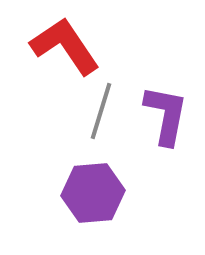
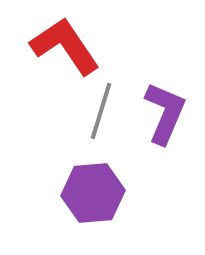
purple L-shape: moved 1 px left, 2 px up; rotated 12 degrees clockwise
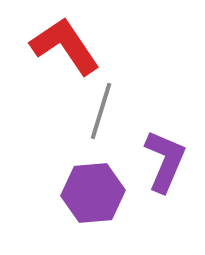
purple L-shape: moved 48 px down
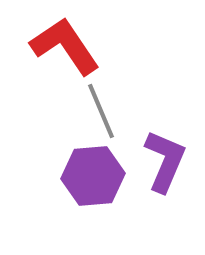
gray line: rotated 40 degrees counterclockwise
purple hexagon: moved 17 px up
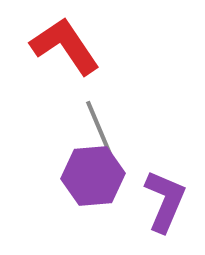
gray line: moved 2 px left, 17 px down
purple L-shape: moved 40 px down
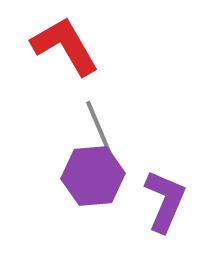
red L-shape: rotated 4 degrees clockwise
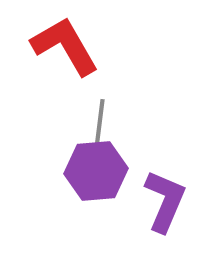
gray line: rotated 30 degrees clockwise
purple hexagon: moved 3 px right, 5 px up
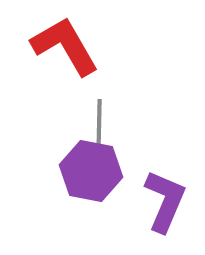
gray line: rotated 6 degrees counterclockwise
purple hexagon: moved 5 px left; rotated 16 degrees clockwise
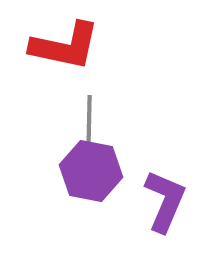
red L-shape: rotated 132 degrees clockwise
gray line: moved 10 px left, 4 px up
